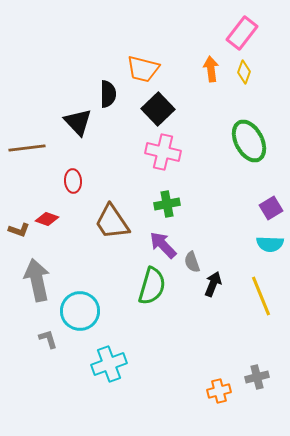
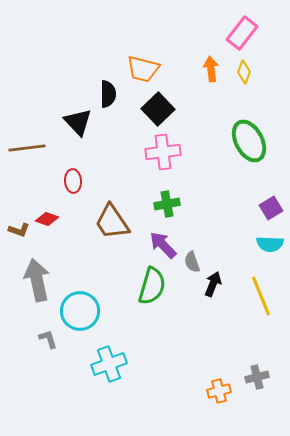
pink cross: rotated 20 degrees counterclockwise
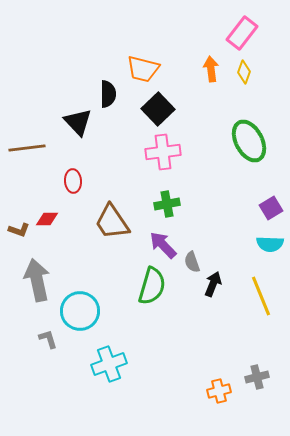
red diamond: rotated 20 degrees counterclockwise
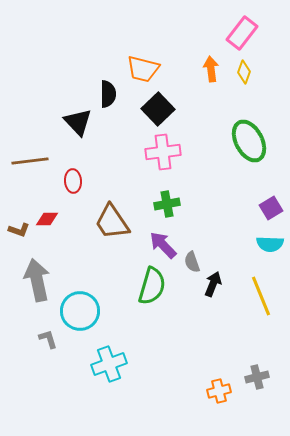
brown line: moved 3 px right, 13 px down
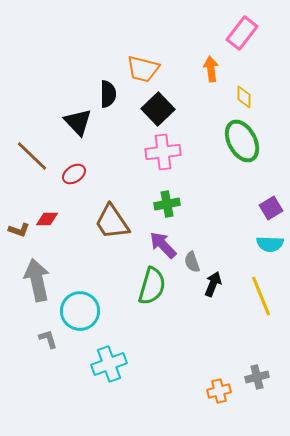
yellow diamond: moved 25 px down; rotated 20 degrees counterclockwise
green ellipse: moved 7 px left
brown line: moved 2 px right, 5 px up; rotated 51 degrees clockwise
red ellipse: moved 1 px right, 7 px up; rotated 60 degrees clockwise
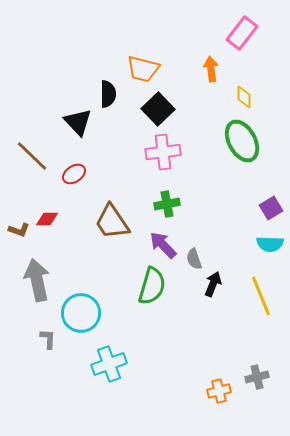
gray semicircle: moved 2 px right, 3 px up
cyan circle: moved 1 px right, 2 px down
gray L-shape: rotated 20 degrees clockwise
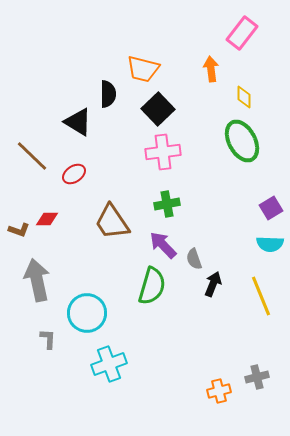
black triangle: rotated 16 degrees counterclockwise
cyan circle: moved 6 px right
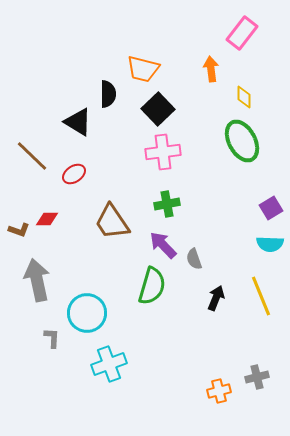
black arrow: moved 3 px right, 14 px down
gray L-shape: moved 4 px right, 1 px up
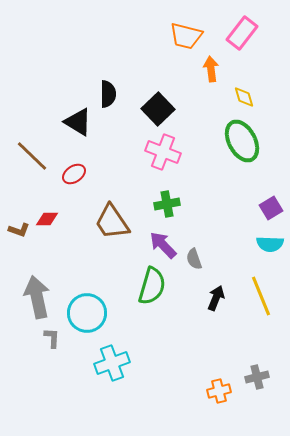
orange trapezoid: moved 43 px right, 33 px up
yellow diamond: rotated 15 degrees counterclockwise
pink cross: rotated 28 degrees clockwise
gray arrow: moved 17 px down
cyan cross: moved 3 px right, 1 px up
